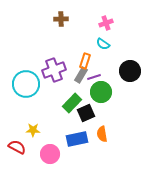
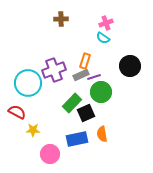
cyan semicircle: moved 6 px up
black circle: moved 5 px up
gray rectangle: rotated 35 degrees clockwise
cyan circle: moved 2 px right, 1 px up
red semicircle: moved 35 px up
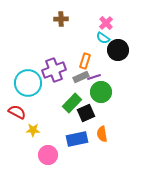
pink cross: rotated 24 degrees counterclockwise
black circle: moved 12 px left, 16 px up
gray rectangle: moved 2 px down
pink circle: moved 2 px left, 1 px down
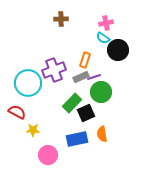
pink cross: rotated 32 degrees clockwise
orange rectangle: moved 1 px up
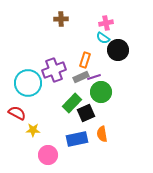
red semicircle: moved 1 px down
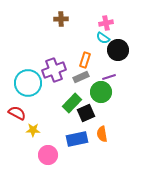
purple line: moved 15 px right
